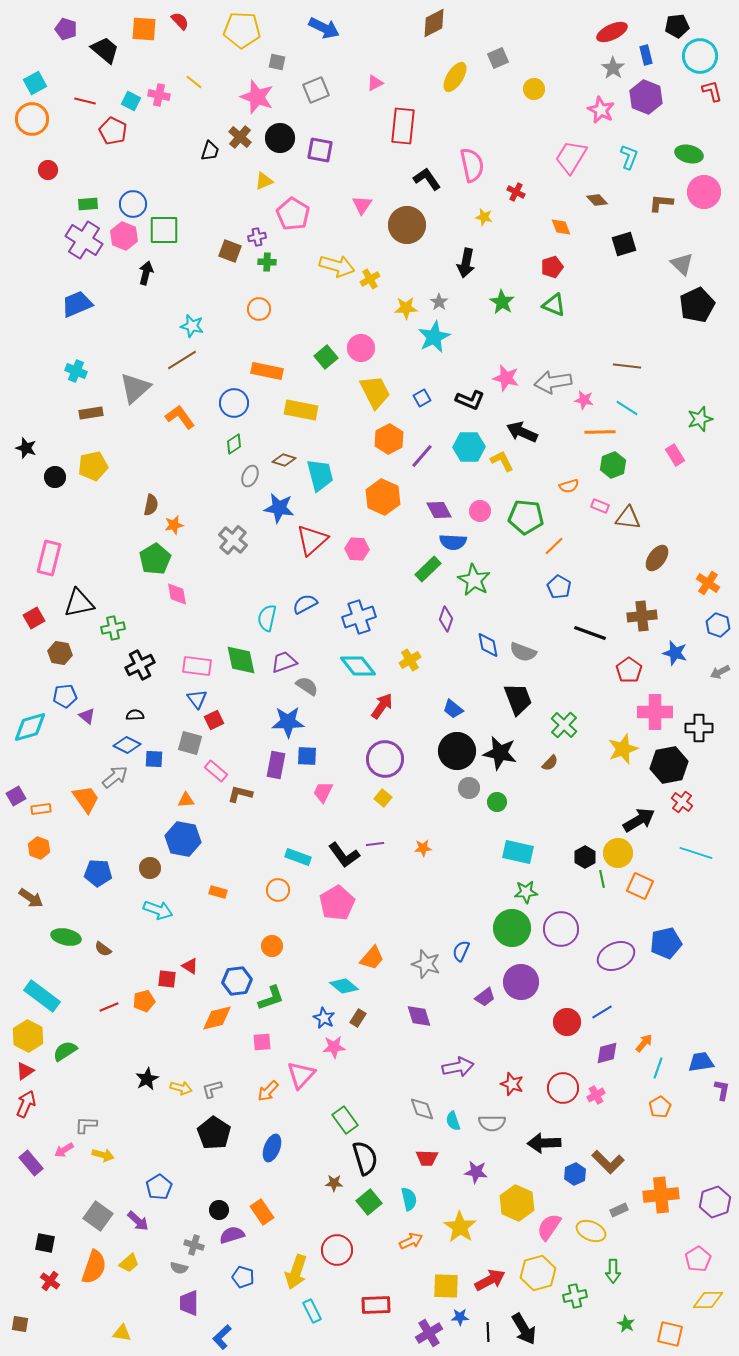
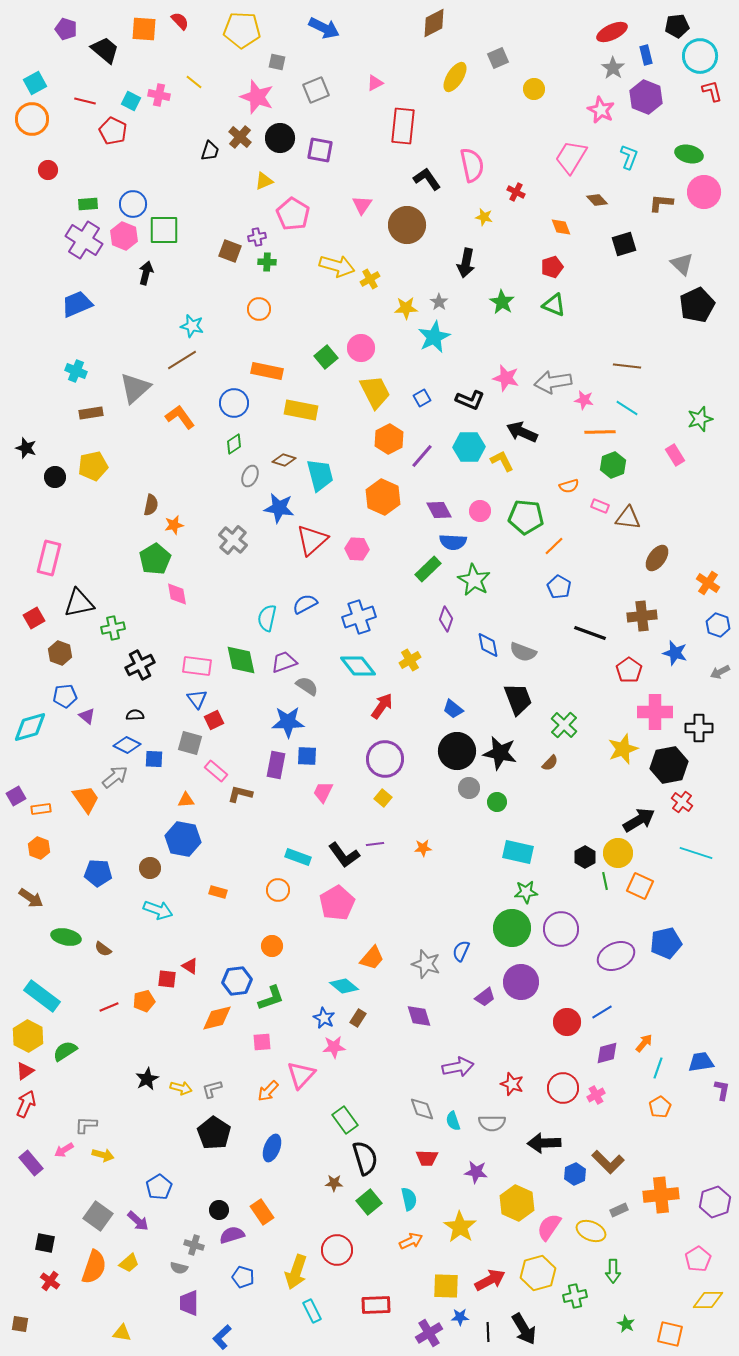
brown hexagon at (60, 653): rotated 10 degrees clockwise
green line at (602, 879): moved 3 px right, 2 px down
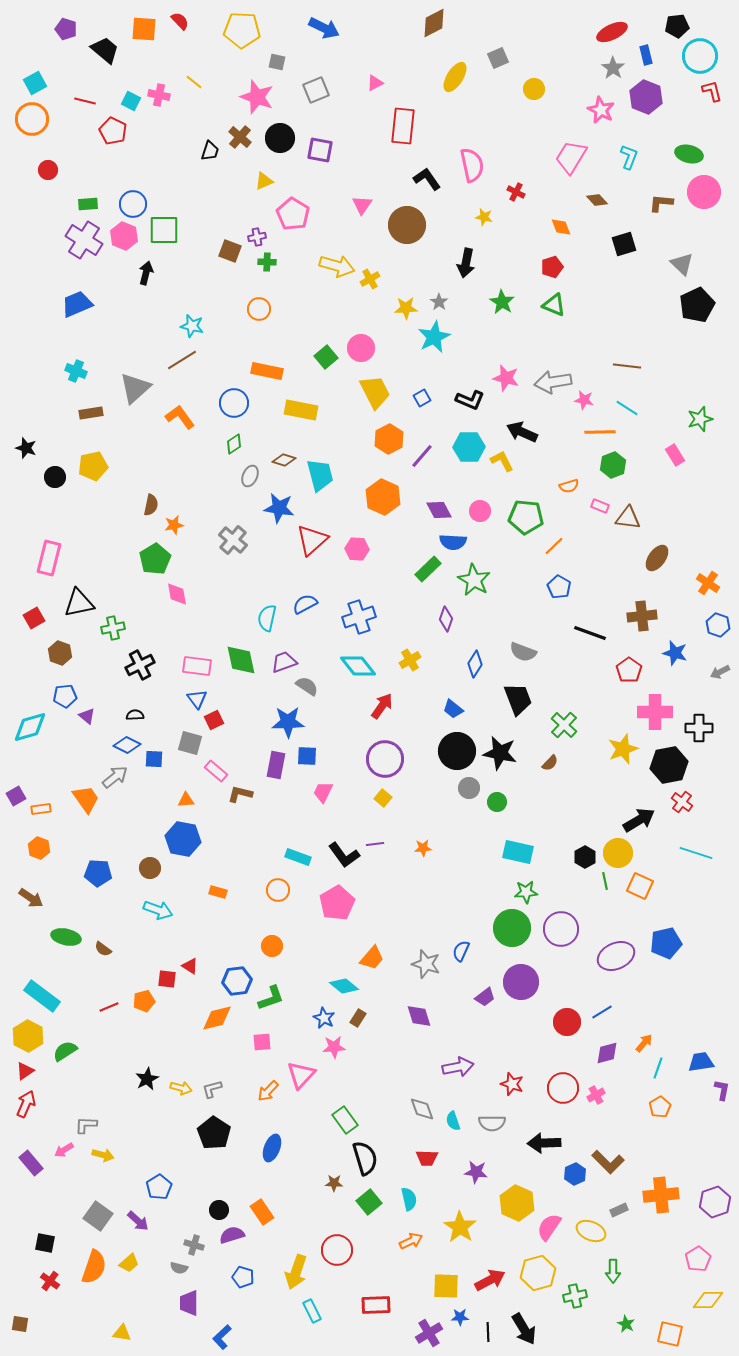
blue diamond at (488, 645): moved 13 px left, 19 px down; rotated 44 degrees clockwise
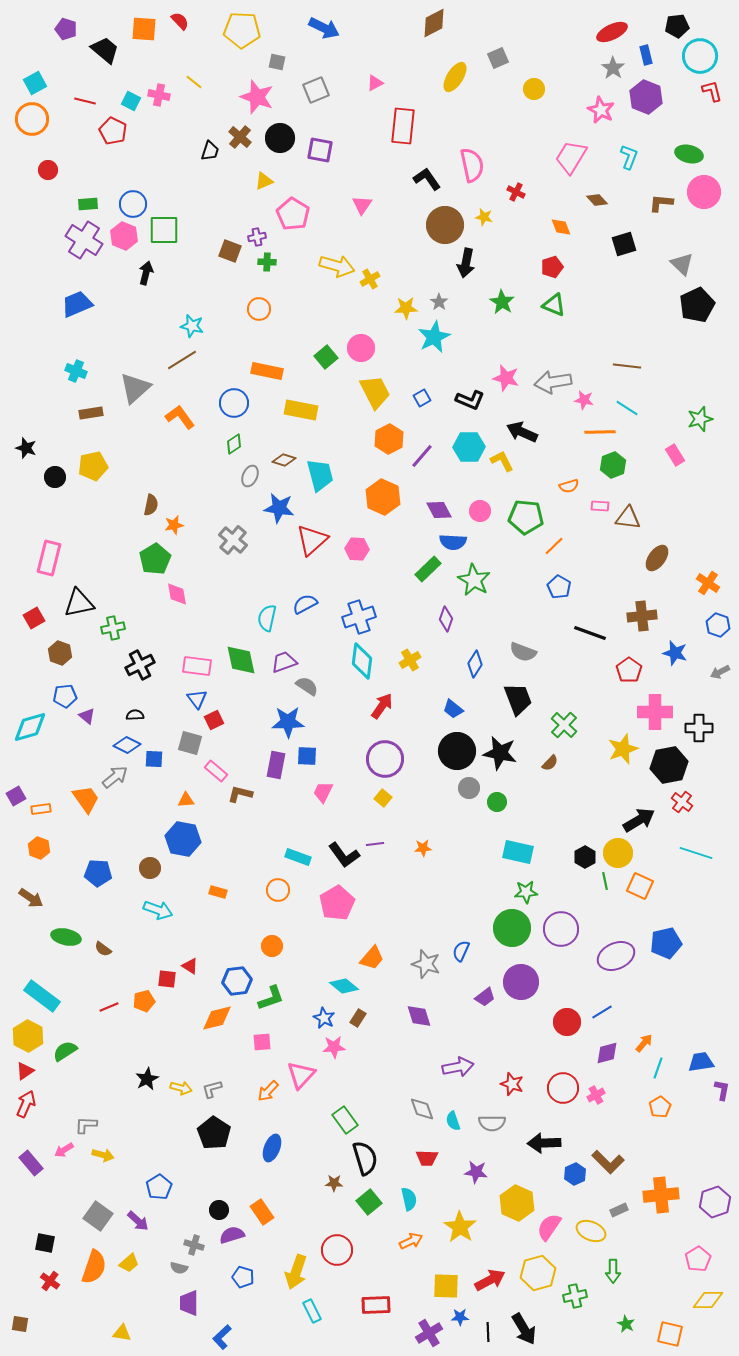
brown circle at (407, 225): moved 38 px right
pink rectangle at (600, 506): rotated 18 degrees counterclockwise
cyan diamond at (358, 666): moved 4 px right, 5 px up; rotated 45 degrees clockwise
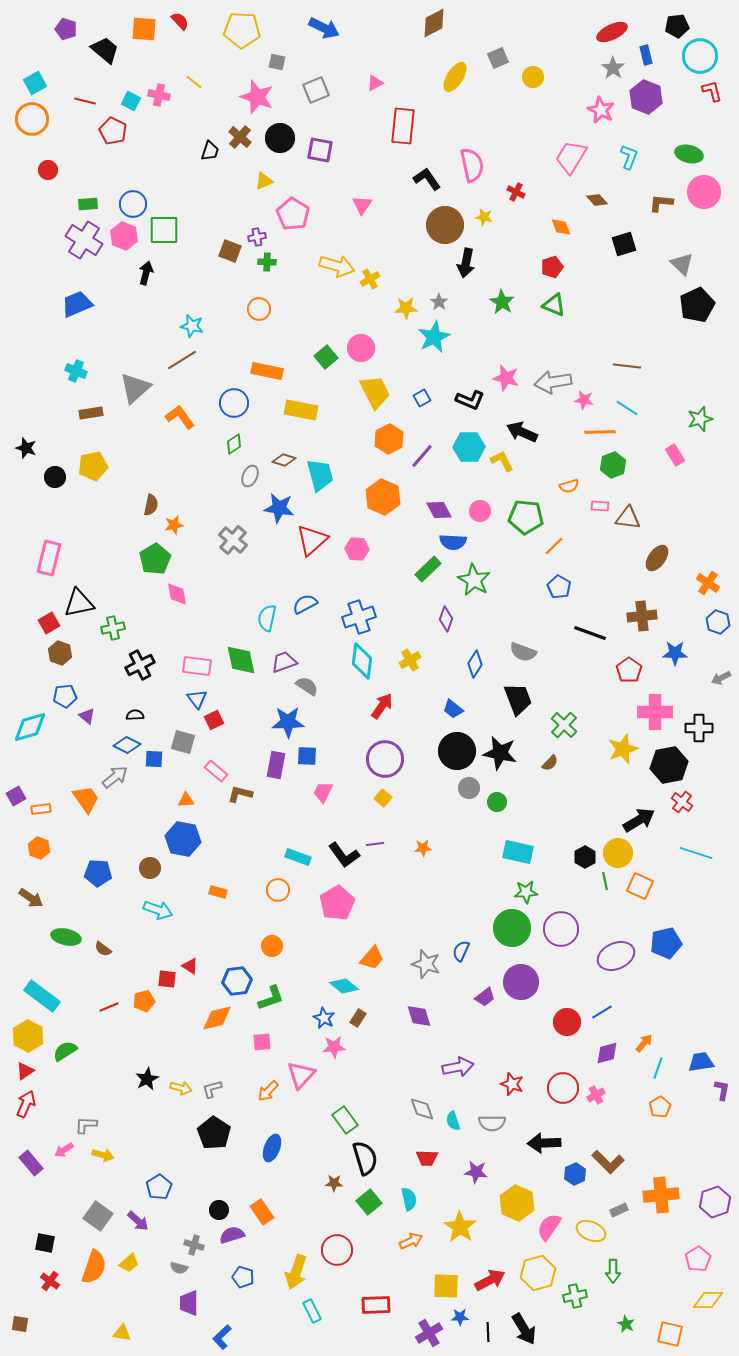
yellow circle at (534, 89): moved 1 px left, 12 px up
red square at (34, 618): moved 15 px right, 5 px down
blue hexagon at (718, 625): moved 3 px up
blue star at (675, 653): rotated 15 degrees counterclockwise
gray arrow at (720, 672): moved 1 px right, 6 px down
gray square at (190, 743): moved 7 px left, 1 px up
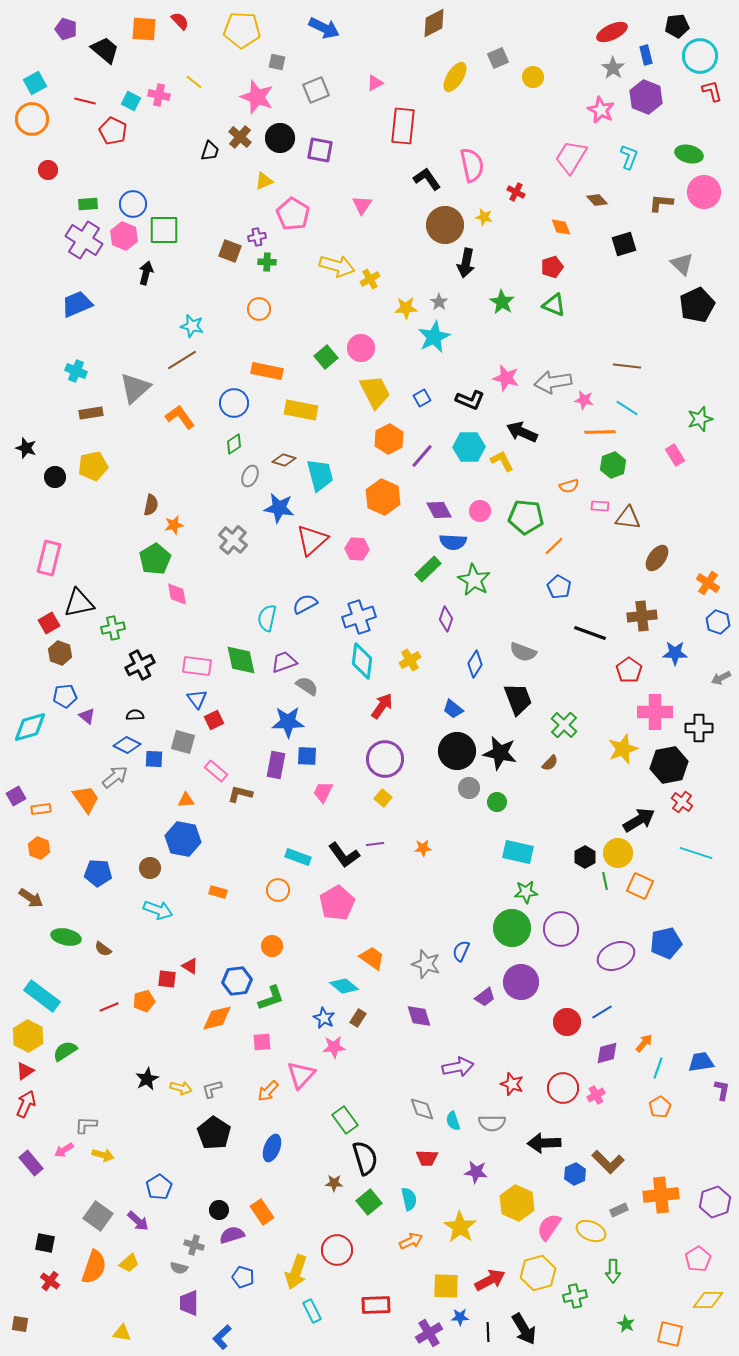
orange trapezoid at (372, 958): rotated 96 degrees counterclockwise
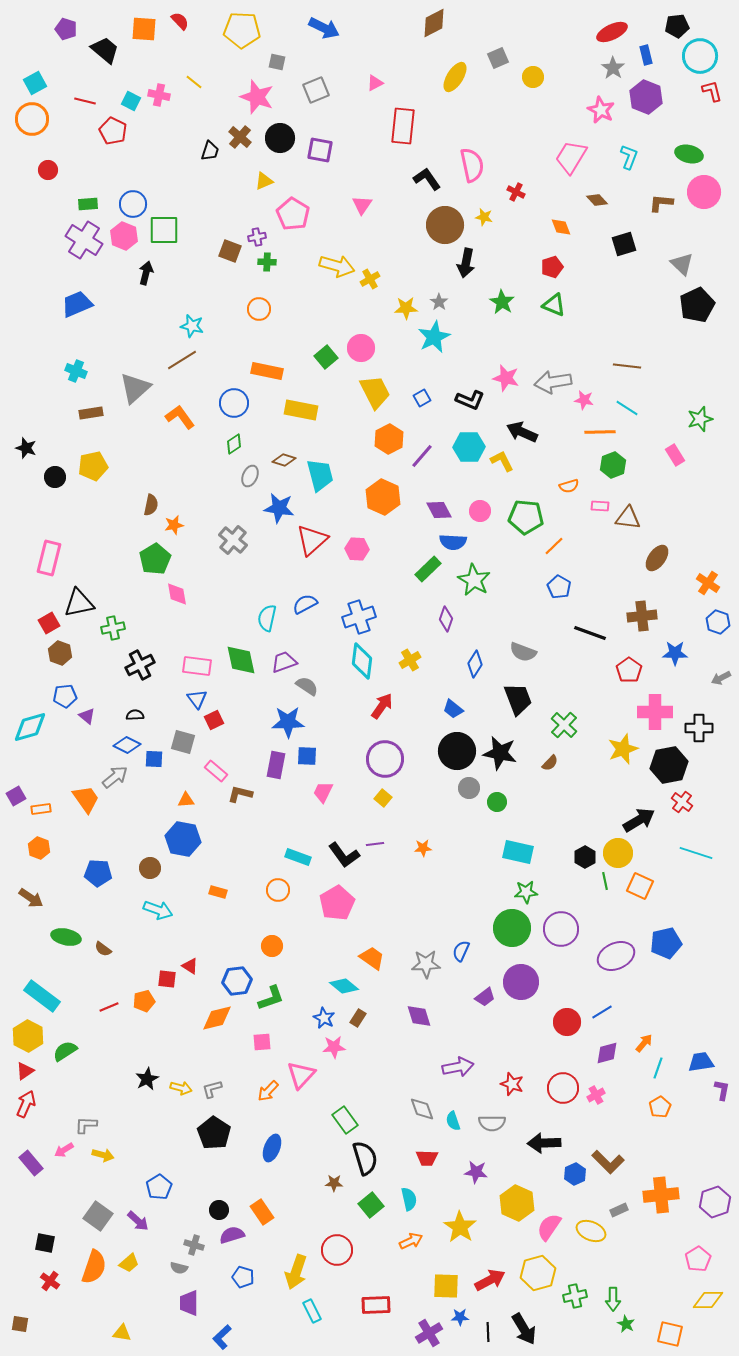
gray star at (426, 964): rotated 20 degrees counterclockwise
green square at (369, 1202): moved 2 px right, 3 px down
green arrow at (613, 1271): moved 28 px down
